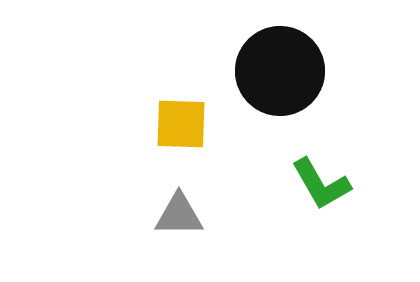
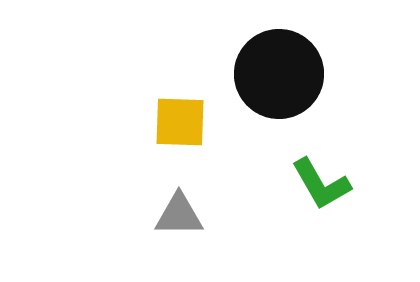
black circle: moved 1 px left, 3 px down
yellow square: moved 1 px left, 2 px up
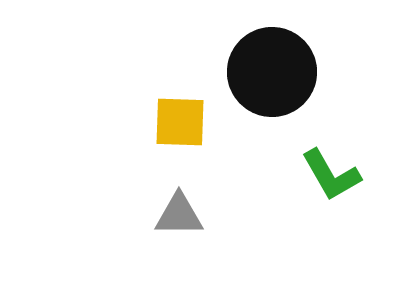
black circle: moved 7 px left, 2 px up
green L-shape: moved 10 px right, 9 px up
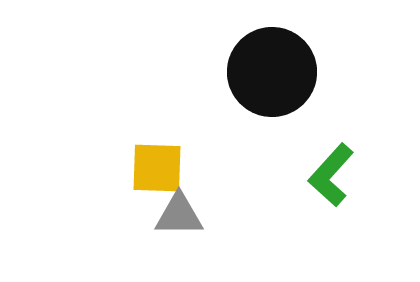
yellow square: moved 23 px left, 46 px down
green L-shape: rotated 72 degrees clockwise
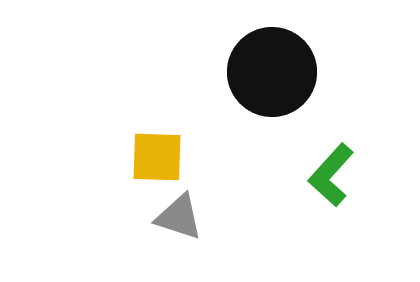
yellow square: moved 11 px up
gray triangle: moved 2 px down; rotated 18 degrees clockwise
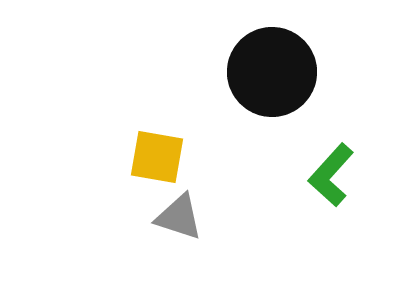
yellow square: rotated 8 degrees clockwise
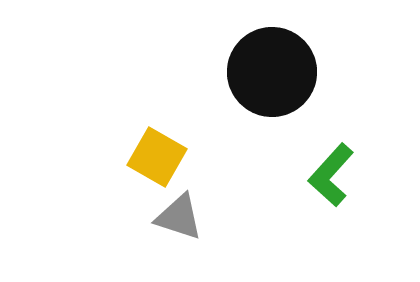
yellow square: rotated 20 degrees clockwise
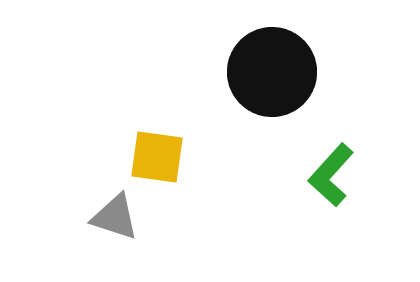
yellow square: rotated 22 degrees counterclockwise
gray triangle: moved 64 px left
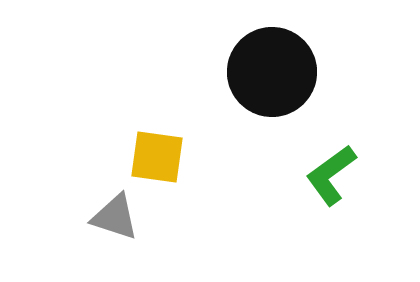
green L-shape: rotated 12 degrees clockwise
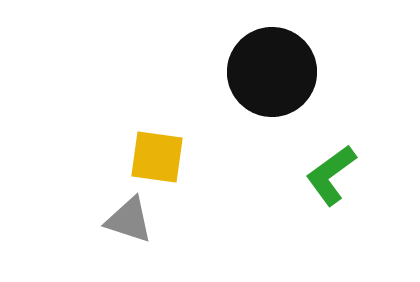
gray triangle: moved 14 px right, 3 px down
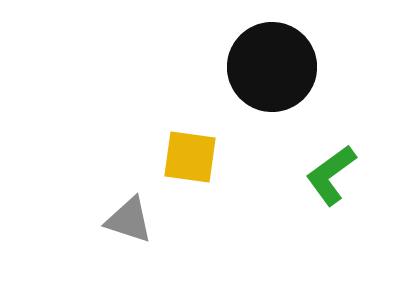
black circle: moved 5 px up
yellow square: moved 33 px right
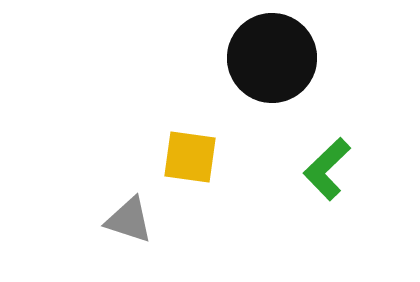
black circle: moved 9 px up
green L-shape: moved 4 px left, 6 px up; rotated 8 degrees counterclockwise
